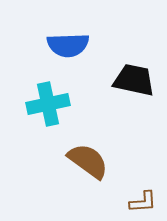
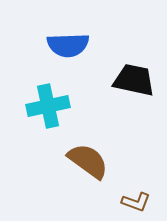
cyan cross: moved 2 px down
brown L-shape: moved 7 px left; rotated 24 degrees clockwise
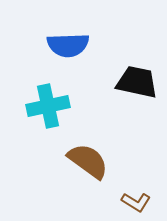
black trapezoid: moved 3 px right, 2 px down
brown L-shape: rotated 12 degrees clockwise
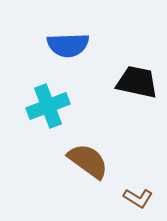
cyan cross: rotated 9 degrees counterclockwise
brown L-shape: moved 2 px right, 4 px up
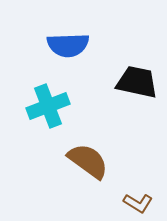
brown L-shape: moved 5 px down
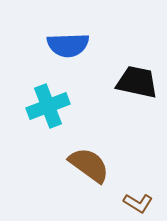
brown semicircle: moved 1 px right, 4 px down
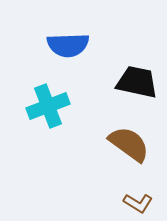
brown semicircle: moved 40 px right, 21 px up
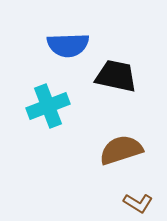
black trapezoid: moved 21 px left, 6 px up
brown semicircle: moved 8 px left, 6 px down; rotated 54 degrees counterclockwise
